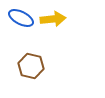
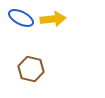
brown hexagon: moved 3 px down
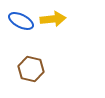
blue ellipse: moved 3 px down
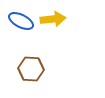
brown hexagon: rotated 10 degrees counterclockwise
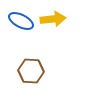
brown hexagon: moved 2 px down
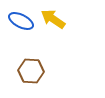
yellow arrow: rotated 140 degrees counterclockwise
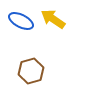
brown hexagon: rotated 20 degrees counterclockwise
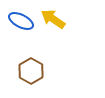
brown hexagon: rotated 15 degrees counterclockwise
